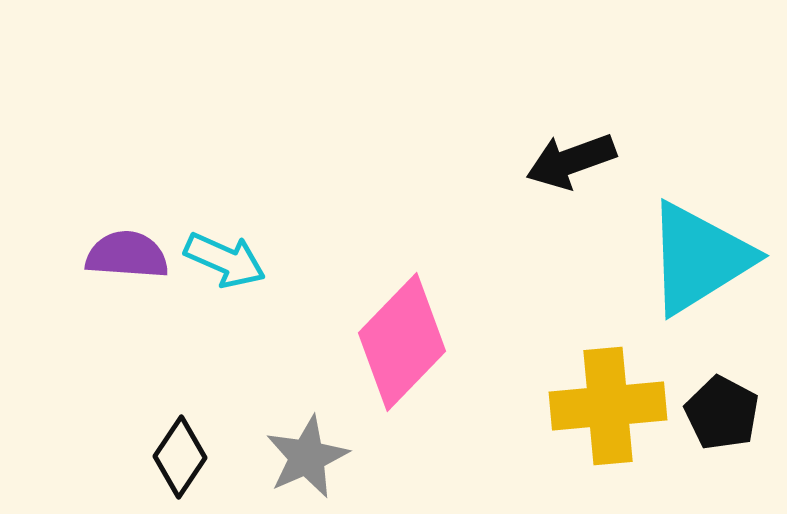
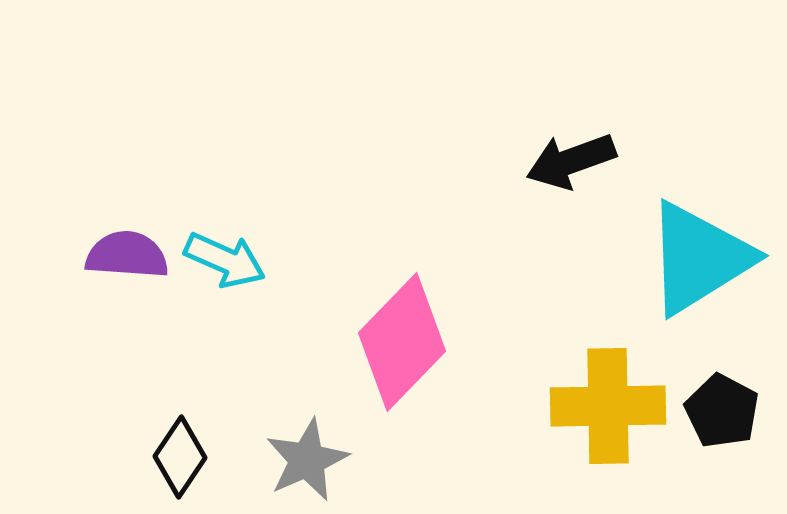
yellow cross: rotated 4 degrees clockwise
black pentagon: moved 2 px up
gray star: moved 3 px down
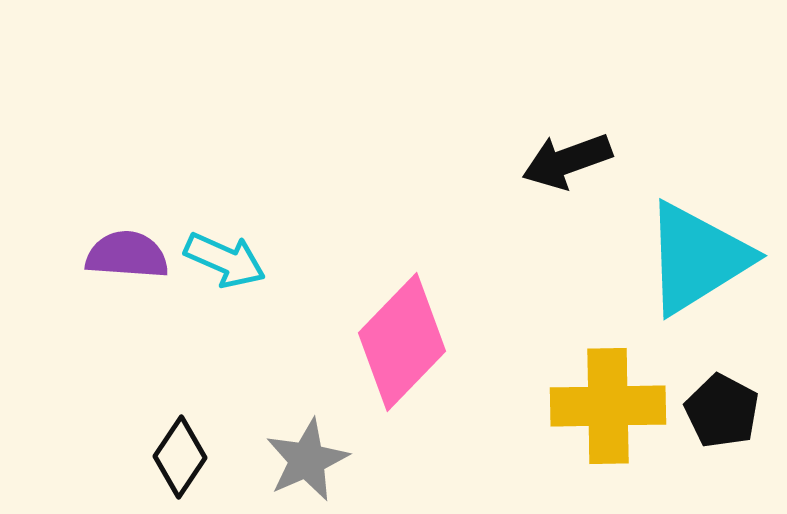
black arrow: moved 4 px left
cyan triangle: moved 2 px left
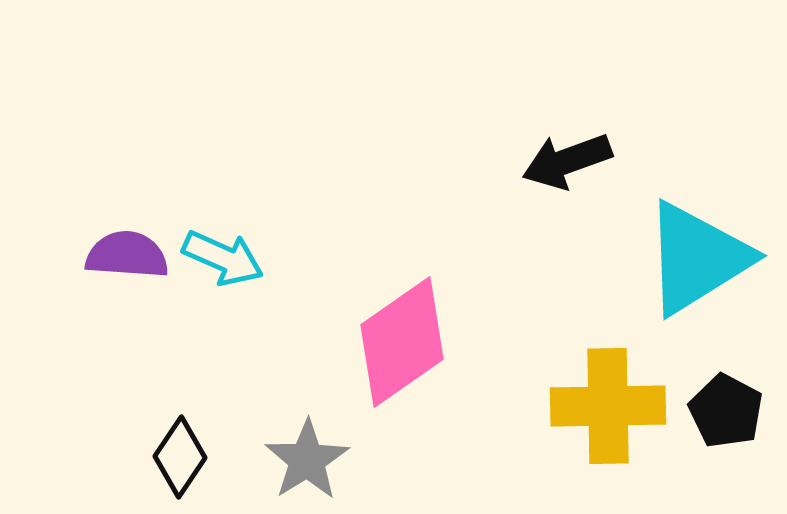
cyan arrow: moved 2 px left, 2 px up
pink diamond: rotated 11 degrees clockwise
black pentagon: moved 4 px right
gray star: rotated 8 degrees counterclockwise
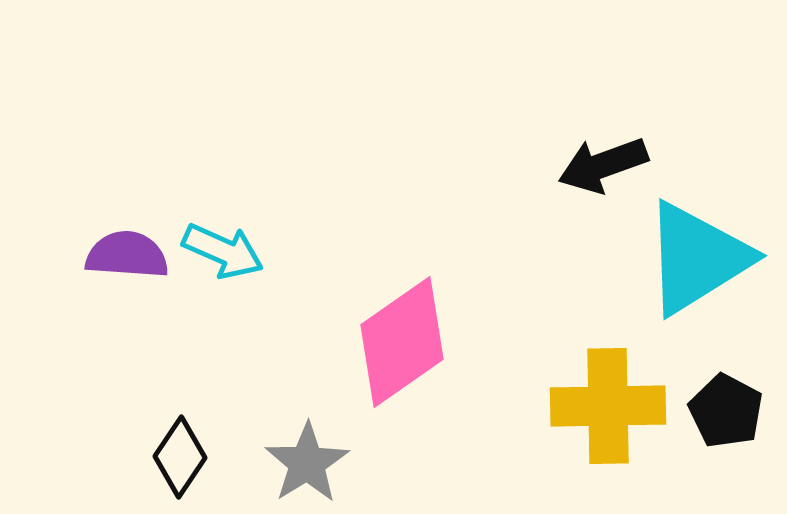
black arrow: moved 36 px right, 4 px down
cyan arrow: moved 7 px up
gray star: moved 3 px down
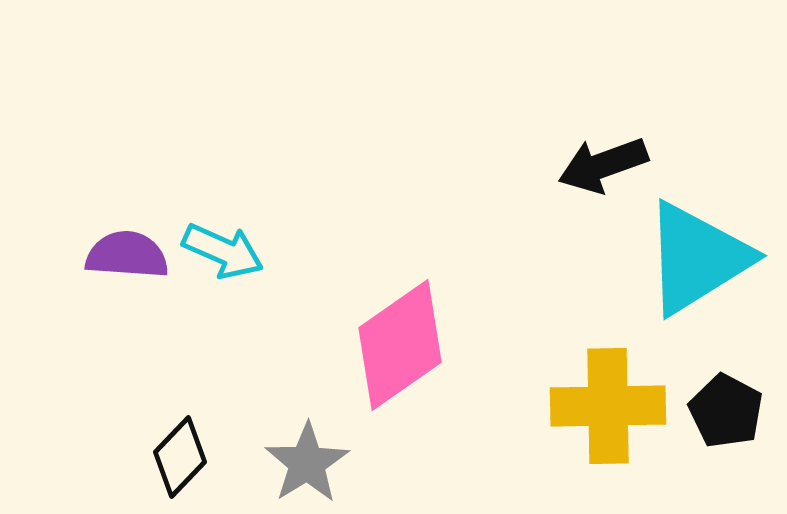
pink diamond: moved 2 px left, 3 px down
black diamond: rotated 10 degrees clockwise
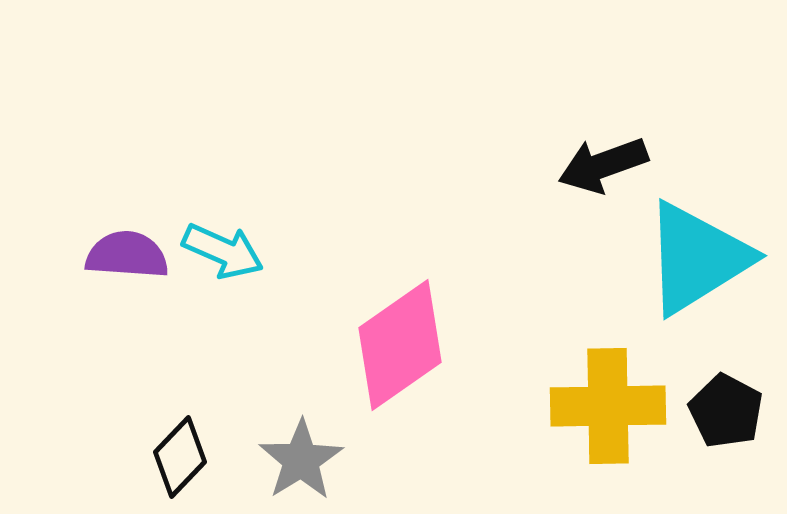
gray star: moved 6 px left, 3 px up
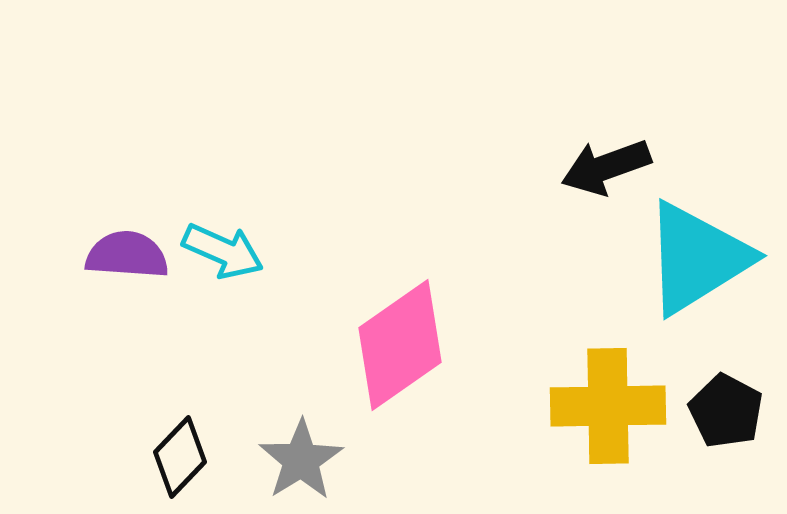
black arrow: moved 3 px right, 2 px down
